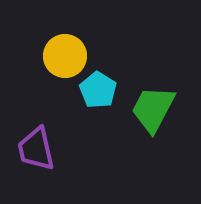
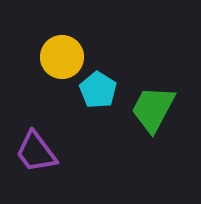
yellow circle: moved 3 px left, 1 px down
purple trapezoid: moved 3 px down; rotated 24 degrees counterclockwise
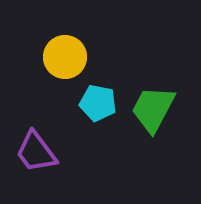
yellow circle: moved 3 px right
cyan pentagon: moved 13 px down; rotated 21 degrees counterclockwise
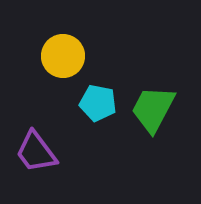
yellow circle: moved 2 px left, 1 px up
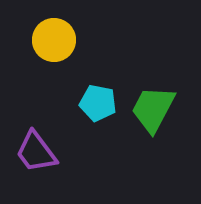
yellow circle: moved 9 px left, 16 px up
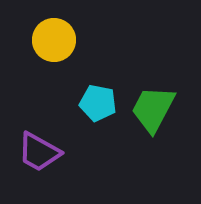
purple trapezoid: moved 3 px right; rotated 24 degrees counterclockwise
